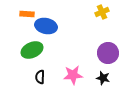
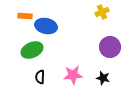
orange rectangle: moved 2 px left, 2 px down
purple circle: moved 2 px right, 6 px up
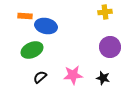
yellow cross: moved 3 px right; rotated 16 degrees clockwise
black semicircle: rotated 48 degrees clockwise
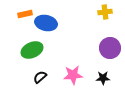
orange rectangle: moved 2 px up; rotated 16 degrees counterclockwise
blue ellipse: moved 3 px up
purple circle: moved 1 px down
black star: rotated 16 degrees counterclockwise
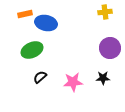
pink star: moved 7 px down
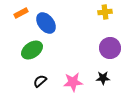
orange rectangle: moved 4 px left, 1 px up; rotated 16 degrees counterclockwise
blue ellipse: rotated 40 degrees clockwise
green ellipse: rotated 10 degrees counterclockwise
black semicircle: moved 4 px down
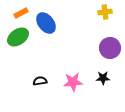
green ellipse: moved 14 px left, 13 px up
black semicircle: rotated 32 degrees clockwise
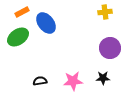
orange rectangle: moved 1 px right, 1 px up
pink star: moved 1 px up
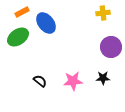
yellow cross: moved 2 px left, 1 px down
purple circle: moved 1 px right, 1 px up
black semicircle: rotated 48 degrees clockwise
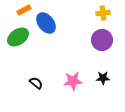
orange rectangle: moved 2 px right, 2 px up
purple circle: moved 9 px left, 7 px up
black semicircle: moved 4 px left, 2 px down
